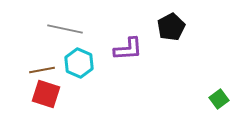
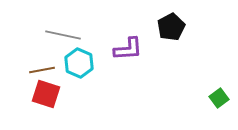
gray line: moved 2 px left, 6 px down
green square: moved 1 px up
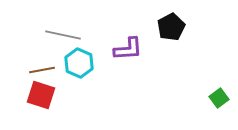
red square: moved 5 px left, 1 px down
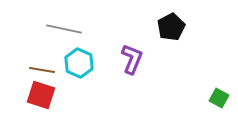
gray line: moved 1 px right, 6 px up
purple L-shape: moved 4 px right, 10 px down; rotated 64 degrees counterclockwise
brown line: rotated 20 degrees clockwise
green square: rotated 24 degrees counterclockwise
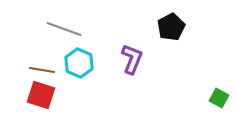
gray line: rotated 8 degrees clockwise
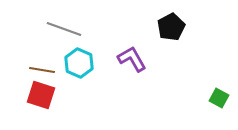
purple L-shape: rotated 52 degrees counterclockwise
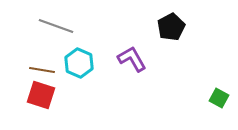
gray line: moved 8 px left, 3 px up
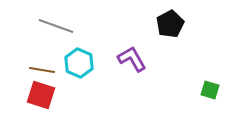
black pentagon: moved 1 px left, 3 px up
green square: moved 9 px left, 8 px up; rotated 12 degrees counterclockwise
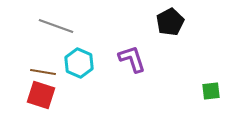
black pentagon: moved 2 px up
purple L-shape: rotated 12 degrees clockwise
brown line: moved 1 px right, 2 px down
green square: moved 1 px right, 1 px down; rotated 24 degrees counterclockwise
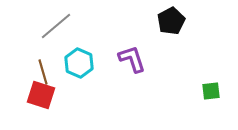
black pentagon: moved 1 px right, 1 px up
gray line: rotated 60 degrees counterclockwise
brown line: rotated 65 degrees clockwise
